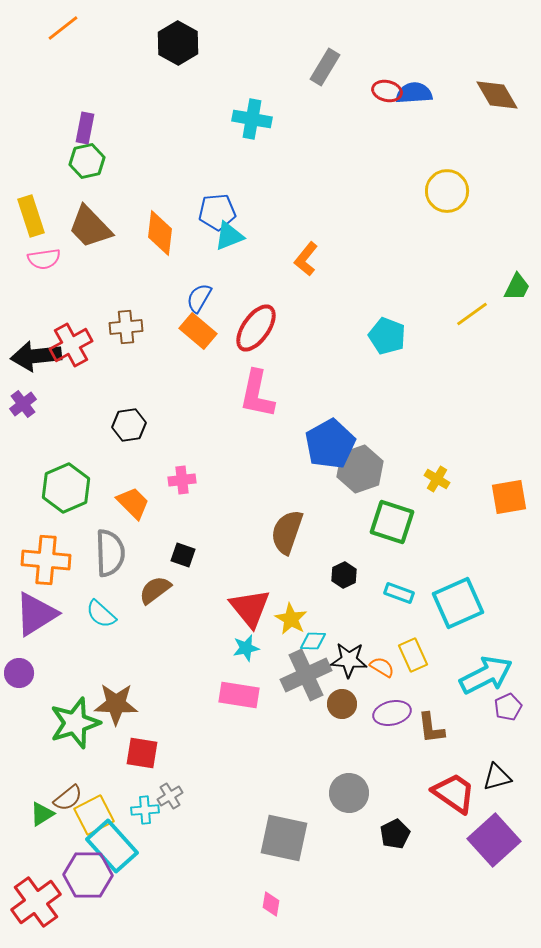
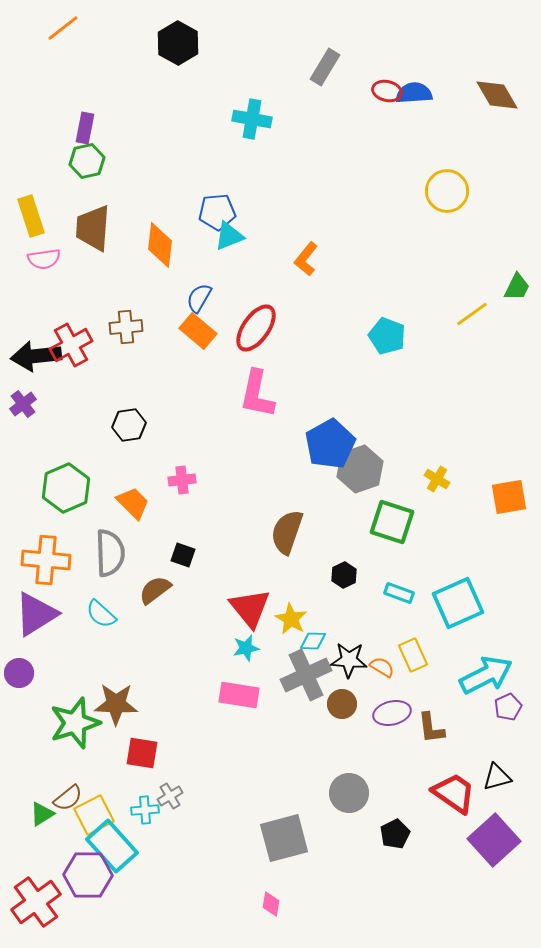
brown trapezoid at (90, 227): moved 3 px right, 1 px down; rotated 48 degrees clockwise
orange diamond at (160, 233): moved 12 px down
gray square at (284, 838): rotated 27 degrees counterclockwise
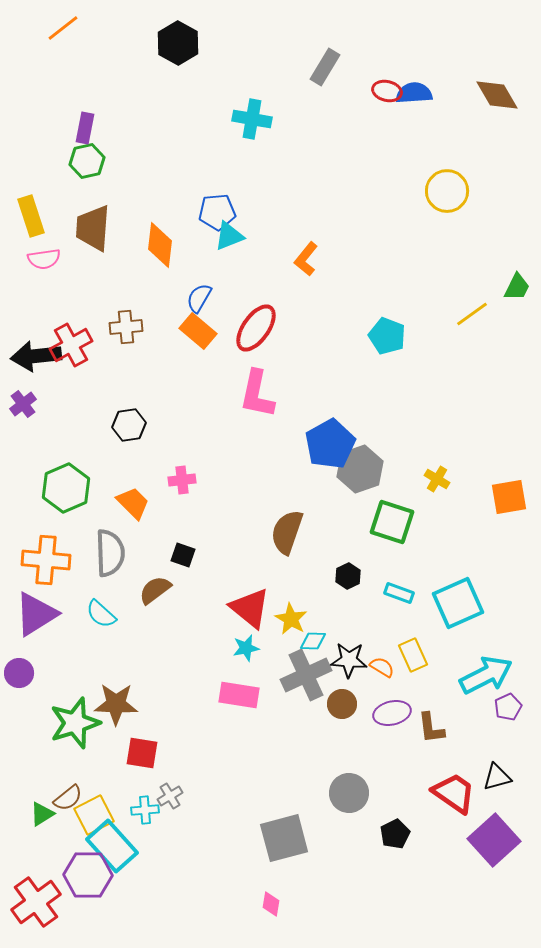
black hexagon at (344, 575): moved 4 px right, 1 px down
red triangle at (250, 608): rotated 12 degrees counterclockwise
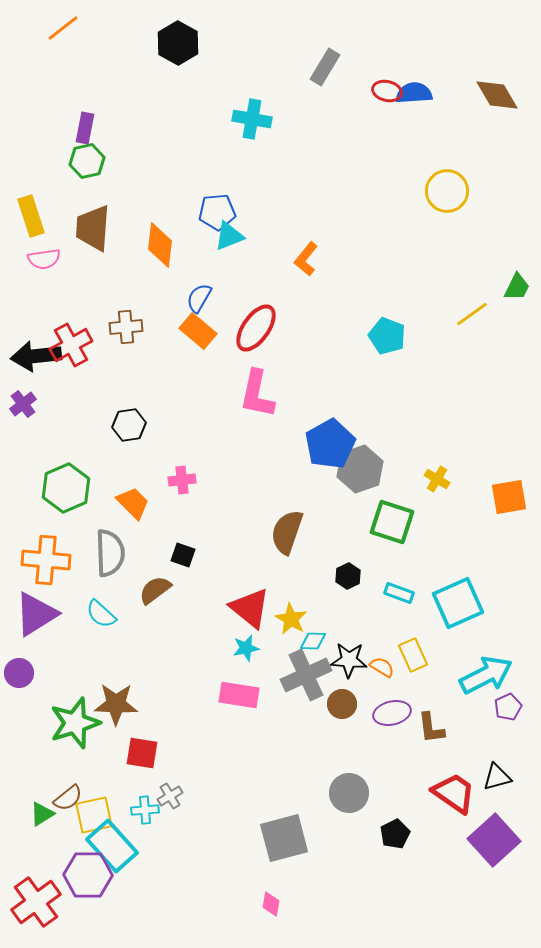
yellow square at (94, 815): rotated 15 degrees clockwise
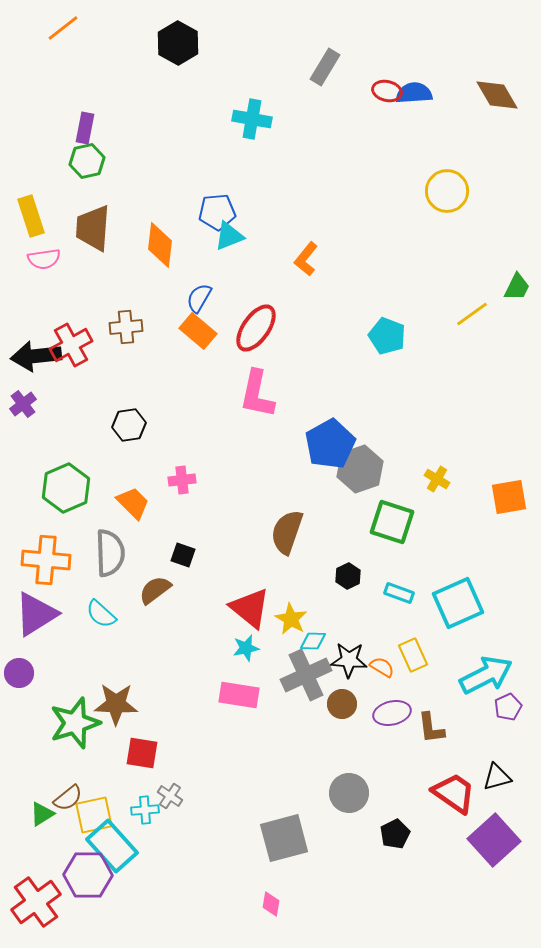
gray cross at (170, 796): rotated 25 degrees counterclockwise
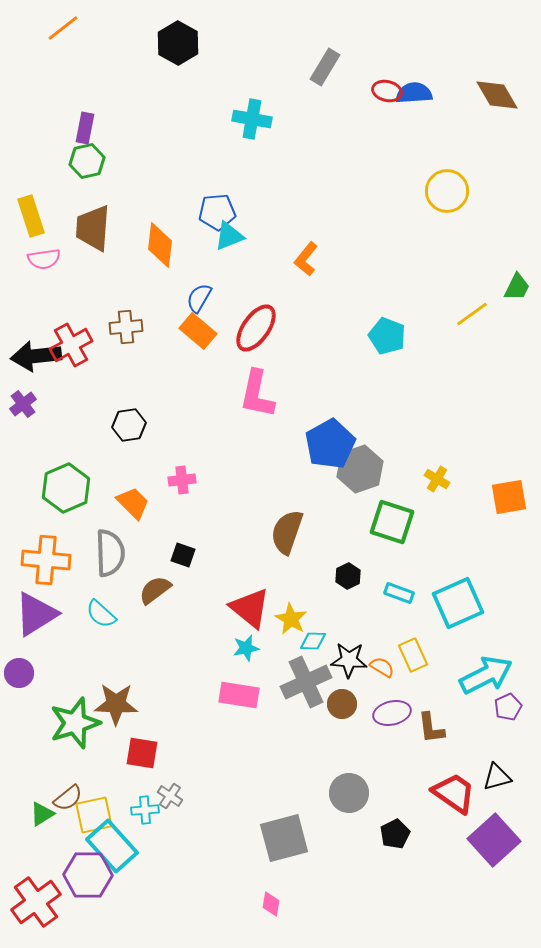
gray cross at (306, 675): moved 7 px down
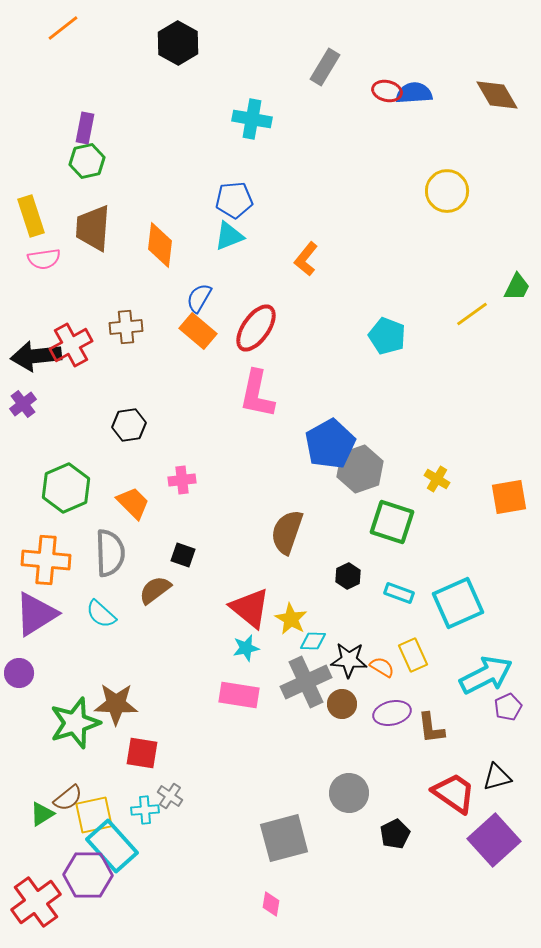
blue pentagon at (217, 212): moved 17 px right, 12 px up
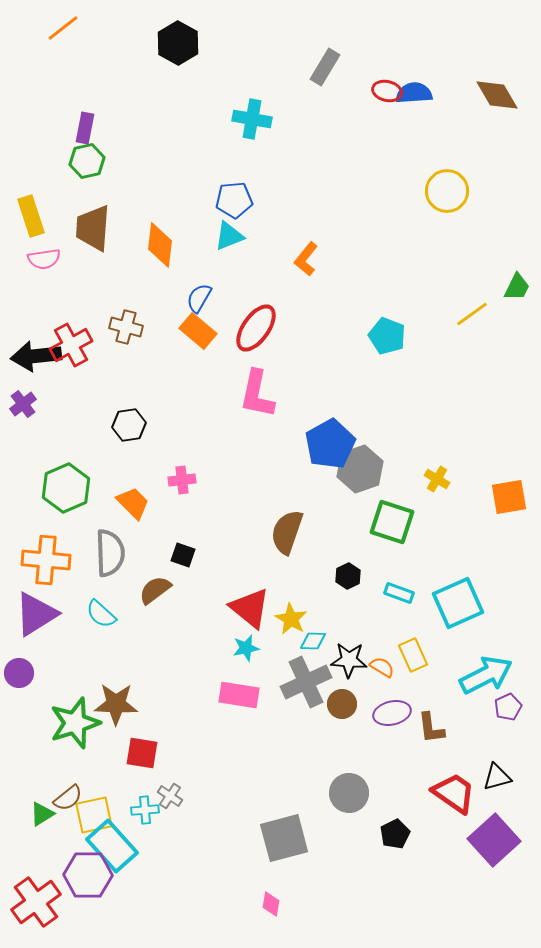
brown cross at (126, 327): rotated 20 degrees clockwise
